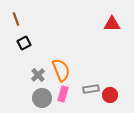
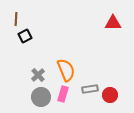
brown line: rotated 24 degrees clockwise
red triangle: moved 1 px right, 1 px up
black square: moved 1 px right, 7 px up
orange semicircle: moved 5 px right
gray rectangle: moved 1 px left
gray circle: moved 1 px left, 1 px up
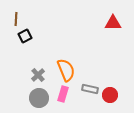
gray rectangle: rotated 21 degrees clockwise
gray circle: moved 2 px left, 1 px down
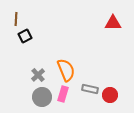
gray circle: moved 3 px right, 1 px up
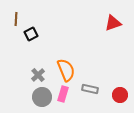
red triangle: rotated 18 degrees counterclockwise
black square: moved 6 px right, 2 px up
red circle: moved 10 px right
